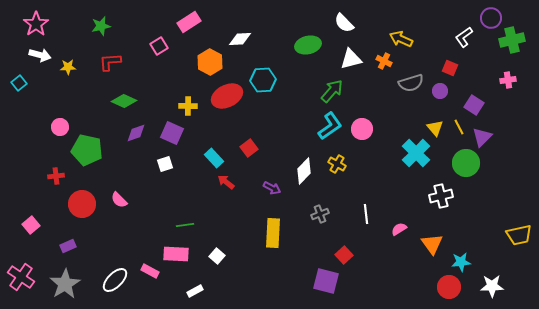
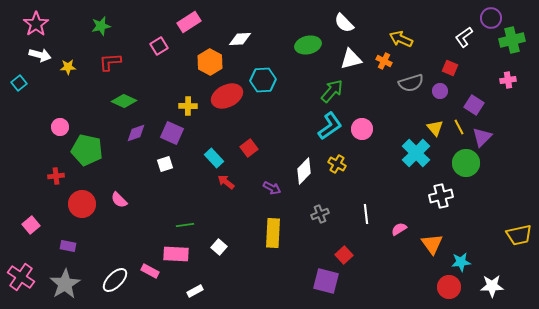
purple rectangle at (68, 246): rotated 35 degrees clockwise
white square at (217, 256): moved 2 px right, 9 px up
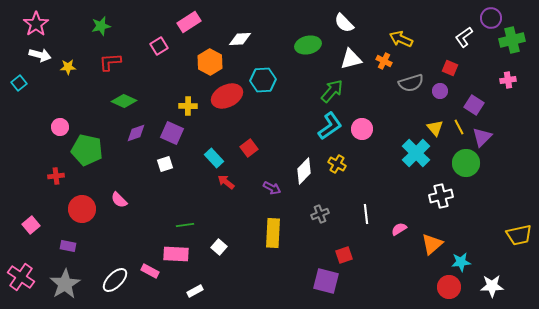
red circle at (82, 204): moved 5 px down
orange triangle at (432, 244): rotated 25 degrees clockwise
red square at (344, 255): rotated 24 degrees clockwise
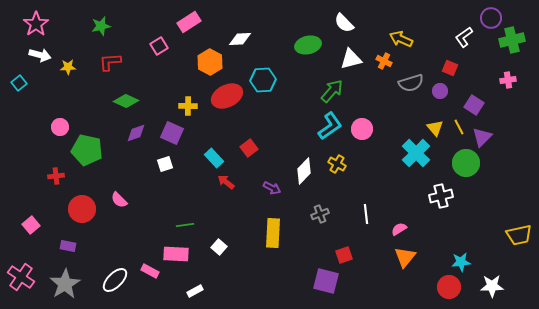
green diamond at (124, 101): moved 2 px right
orange triangle at (432, 244): moved 27 px left, 13 px down; rotated 10 degrees counterclockwise
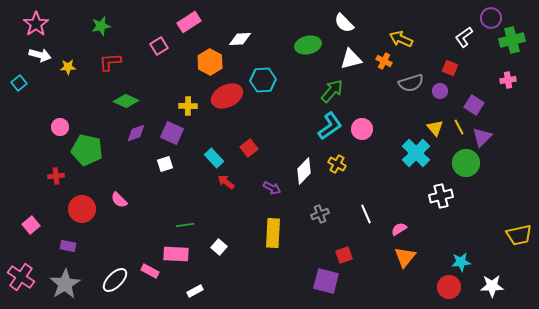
white line at (366, 214): rotated 18 degrees counterclockwise
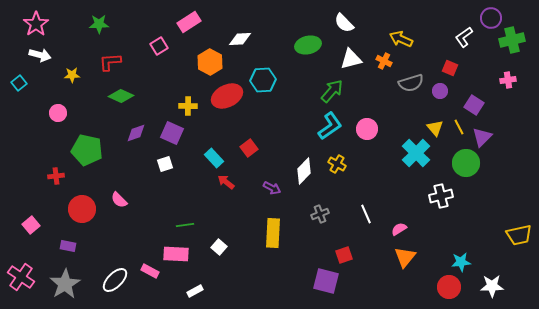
green star at (101, 26): moved 2 px left, 2 px up; rotated 12 degrees clockwise
yellow star at (68, 67): moved 4 px right, 8 px down
green diamond at (126, 101): moved 5 px left, 5 px up
pink circle at (60, 127): moved 2 px left, 14 px up
pink circle at (362, 129): moved 5 px right
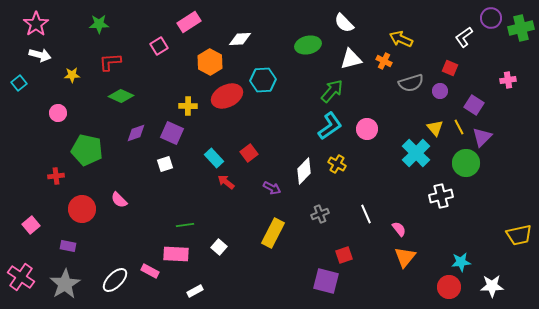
green cross at (512, 40): moved 9 px right, 12 px up
red square at (249, 148): moved 5 px down
pink semicircle at (399, 229): rotated 84 degrees clockwise
yellow rectangle at (273, 233): rotated 24 degrees clockwise
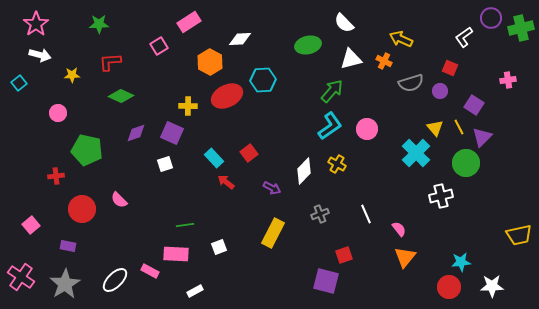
white square at (219, 247): rotated 28 degrees clockwise
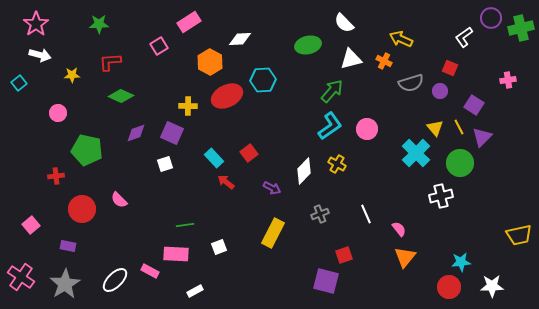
green circle at (466, 163): moved 6 px left
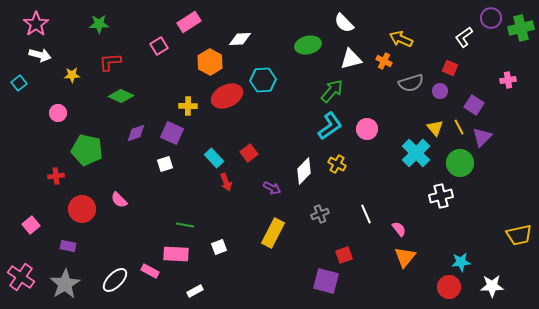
red arrow at (226, 182): rotated 150 degrees counterclockwise
green line at (185, 225): rotated 18 degrees clockwise
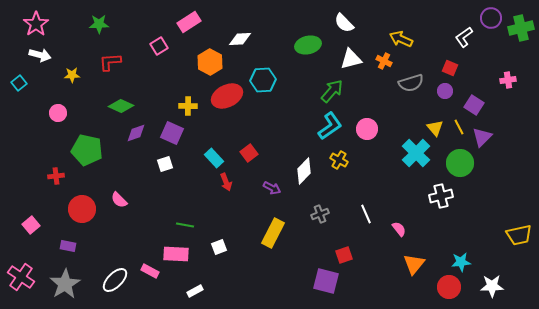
purple circle at (440, 91): moved 5 px right
green diamond at (121, 96): moved 10 px down
yellow cross at (337, 164): moved 2 px right, 4 px up
orange triangle at (405, 257): moved 9 px right, 7 px down
